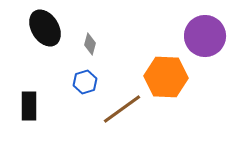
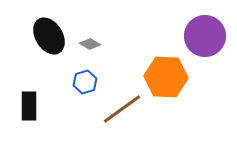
black ellipse: moved 4 px right, 8 px down
gray diamond: rotated 75 degrees counterclockwise
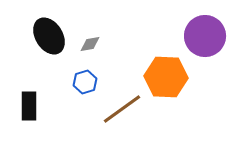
gray diamond: rotated 40 degrees counterclockwise
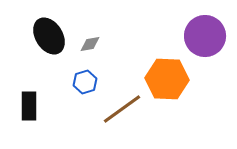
orange hexagon: moved 1 px right, 2 px down
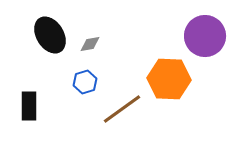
black ellipse: moved 1 px right, 1 px up
orange hexagon: moved 2 px right
